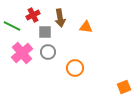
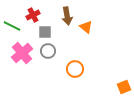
brown arrow: moved 7 px right, 2 px up
orange triangle: rotated 32 degrees clockwise
gray circle: moved 1 px up
orange circle: moved 1 px down
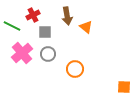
gray circle: moved 3 px down
orange square: rotated 24 degrees clockwise
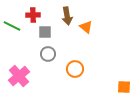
red cross: rotated 24 degrees clockwise
pink cross: moved 3 px left, 23 px down
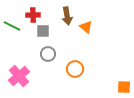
gray square: moved 2 px left, 1 px up
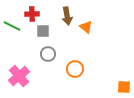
red cross: moved 1 px left, 1 px up
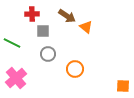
brown arrow: rotated 48 degrees counterclockwise
green line: moved 17 px down
pink cross: moved 3 px left, 2 px down
orange square: moved 1 px left, 1 px up
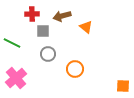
brown arrow: moved 5 px left; rotated 132 degrees clockwise
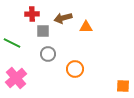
brown arrow: moved 1 px right, 2 px down
orange triangle: rotated 40 degrees counterclockwise
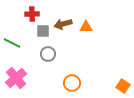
brown arrow: moved 6 px down
orange circle: moved 3 px left, 14 px down
orange square: rotated 32 degrees clockwise
